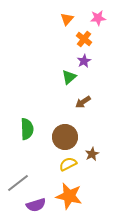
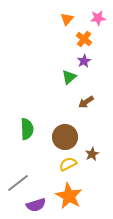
brown arrow: moved 3 px right
orange star: rotated 16 degrees clockwise
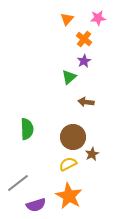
brown arrow: rotated 42 degrees clockwise
brown circle: moved 8 px right
